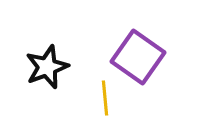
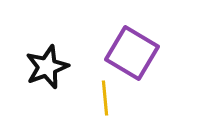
purple square: moved 6 px left, 4 px up; rotated 4 degrees counterclockwise
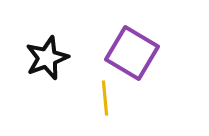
black star: moved 9 px up
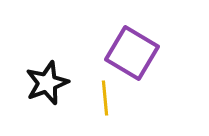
black star: moved 25 px down
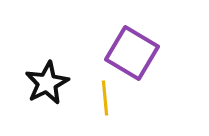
black star: rotated 6 degrees counterclockwise
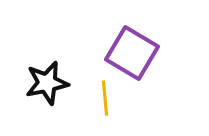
black star: rotated 15 degrees clockwise
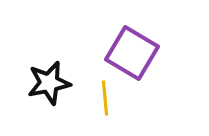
black star: moved 2 px right
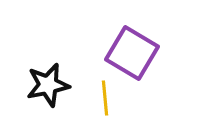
black star: moved 1 px left, 2 px down
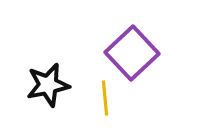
purple square: rotated 16 degrees clockwise
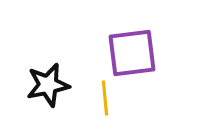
purple square: rotated 36 degrees clockwise
